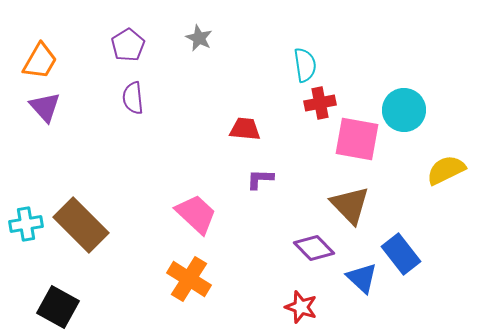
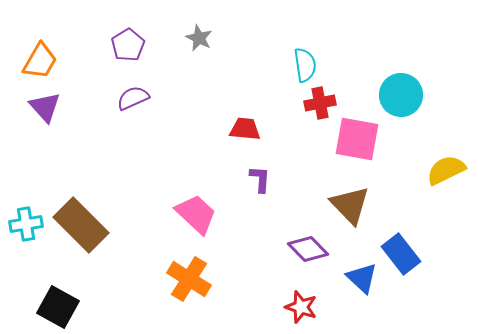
purple semicircle: rotated 72 degrees clockwise
cyan circle: moved 3 px left, 15 px up
purple L-shape: rotated 92 degrees clockwise
purple diamond: moved 6 px left, 1 px down
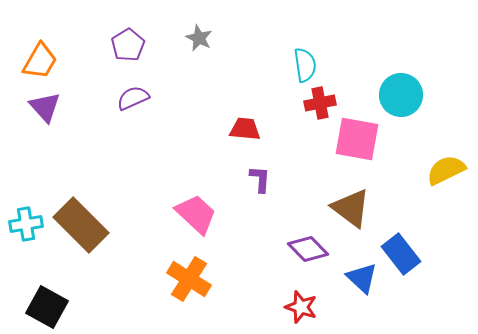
brown triangle: moved 1 px right, 3 px down; rotated 9 degrees counterclockwise
black square: moved 11 px left
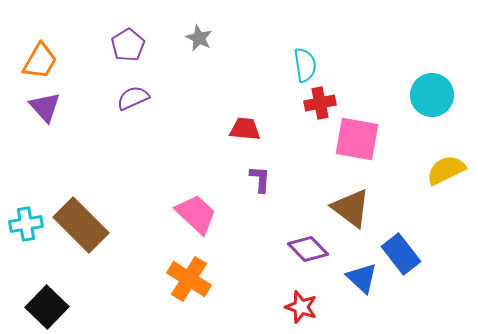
cyan circle: moved 31 px right
black square: rotated 15 degrees clockwise
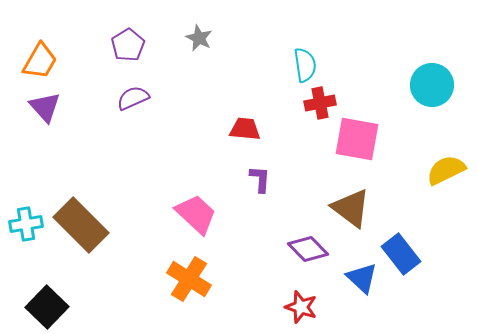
cyan circle: moved 10 px up
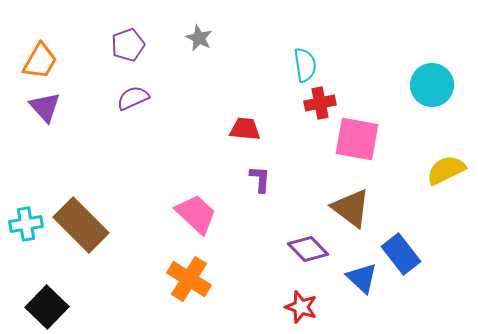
purple pentagon: rotated 12 degrees clockwise
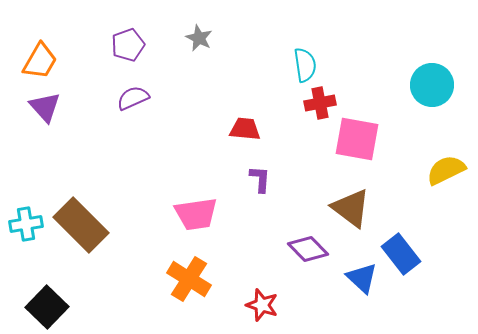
pink trapezoid: rotated 129 degrees clockwise
red star: moved 39 px left, 2 px up
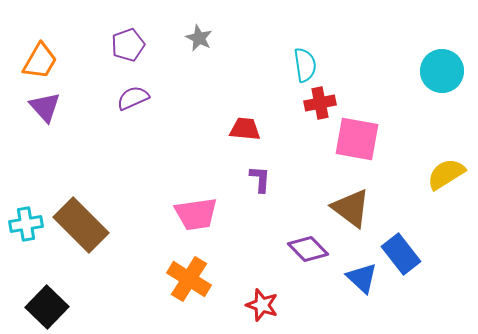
cyan circle: moved 10 px right, 14 px up
yellow semicircle: moved 4 px down; rotated 6 degrees counterclockwise
